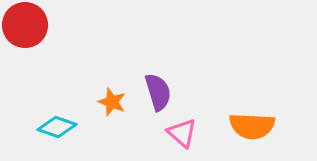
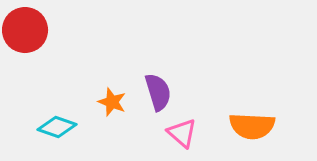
red circle: moved 5 px down
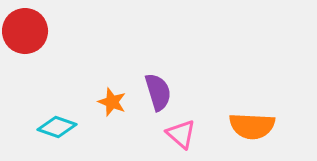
red circle: moved 1 px down
pink triangle: moved 1 px left, 1 px down
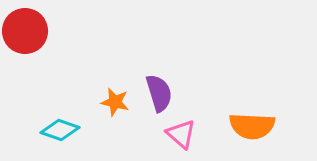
purple semicircle: moved 1 px right, 1 px down
orange star: moved 3 px right; rotated 8 degrees counterclockwise
cyan diamond: moved 3 px right, 3 px down
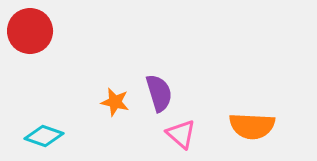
red circle: moved 5 px right
cyan diamond: moved 16 px left, 6 px down
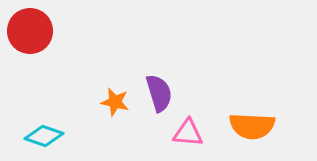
pink triangle: moved 7 px right, 1 px up; rotated 36 degrees counterclockwise
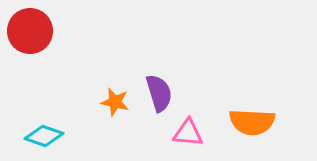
orange semicircle: moved 4 px up
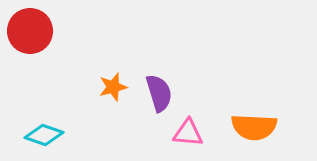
orange star: moved 2 px left, 15 px up; rotated 28 degrees counterclockwise
orange semicircle: moved 2 px right, 5 px down
cyan diamond: moved 1 px up
